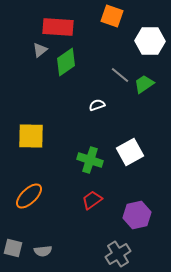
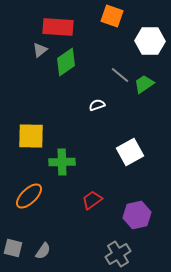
green cross: moved 28 px left, 2 px down; rotated 20 degrees counterclockwise
gray semicircle: rotated 48 degrees counterclockwise
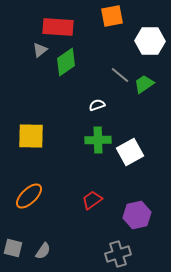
orange square: rotated 30 degrees counterclockwise
green cross: moved 36 px right, 22 px up
gray cross: rotated 15 degrees clockwise
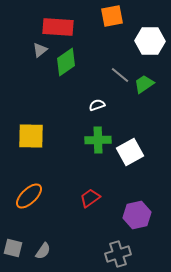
red trapezoid: moved 2 px left, 2 px up
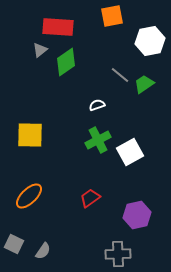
white hexagon: rotated 12 degrees counterclockwise
yellow square: moved 1 px left, 1 px up
green cross: rotated 25 degrees counterclockwise
gray square: moved 1 px right, 4 px up; rotated 12 degrees clockwise
gray cross: rotated 15 degrees clockwise
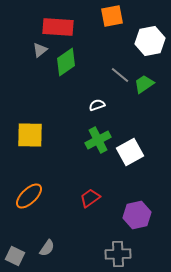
gray square: moved 1 px right, 12 px down
gray semicircle: moved 4 px right, 3 px up
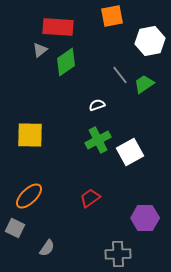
gray line: rotated 12 degrees clockwise
purple hexagon: moved 8 px right, 3 px down; rotated 12 degrees clockwise
gray square: moved 28 px up
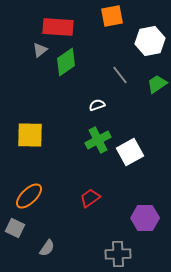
green trapezoid: moved 13 px right
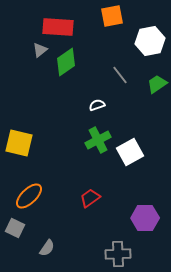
yellow square: moved 11 px left, 8 px down; rotated 12 degrees clockwise
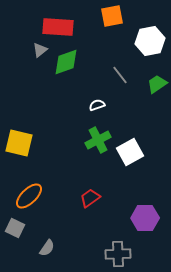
green diamond: rotated 16 degrees clockwise
